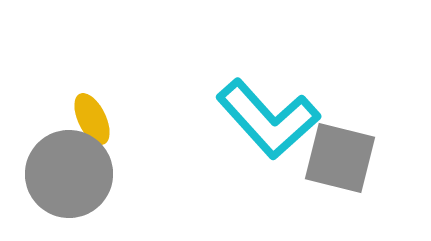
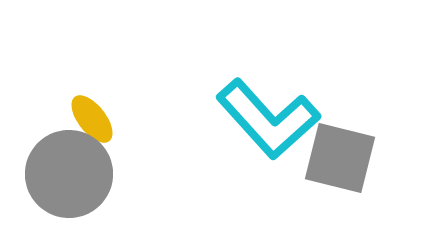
yellow ellipse: rotated 12 degrees counterclockwise
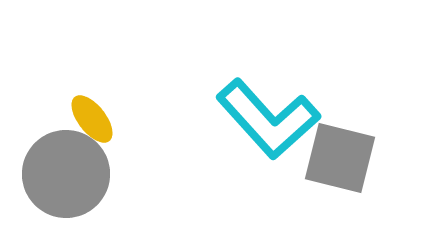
gray circle: moved 3 px left
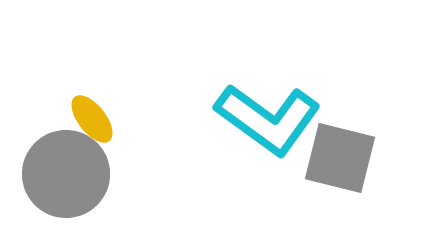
cyan L-shape: rotated 12 degrees counterclockwise
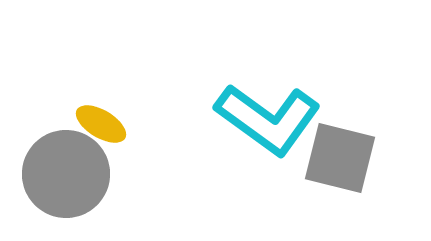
yellow ellipse: moved 9 px right, 5 px down; rotated 21 degrees counterclockwise
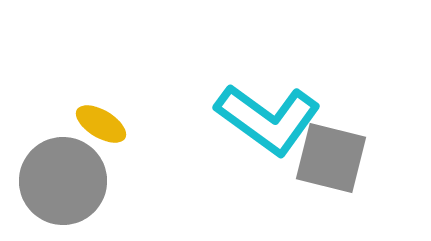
gray square: moved 9 px left
gray circle: moved 3 px left, 7 px down
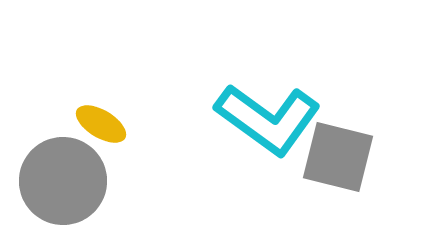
gray square: moved 7 px right, 1 px up
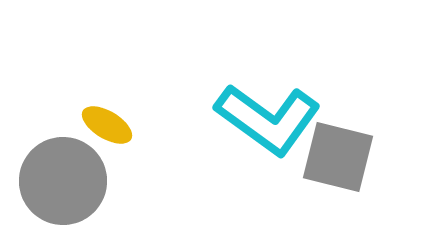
yellow ellipse: moved 6 px right, 1 px down
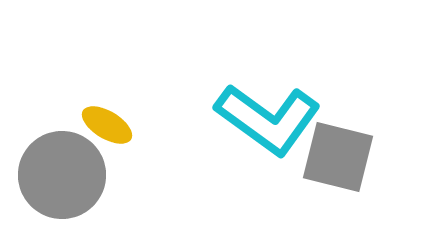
gray circle: moved 1 px left, 6 px up
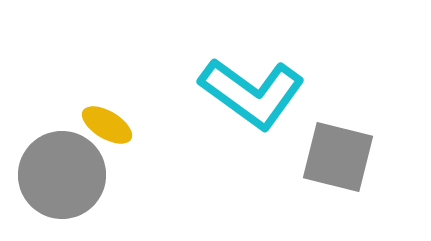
cyan L-shape: moved 16 px left, 26 px up
